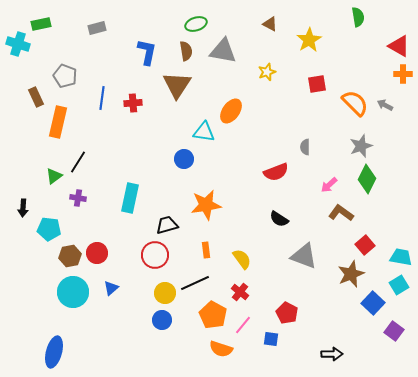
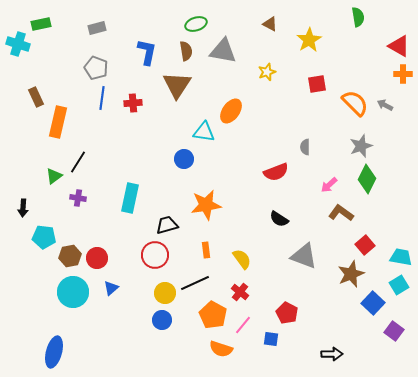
gray pentagon at (65, 76): moved 31 px right, 8 px up
cyan pentagon at (49, 229): moved 5 px left, 8 px down
red circle at (97, 253): moved 5 px down
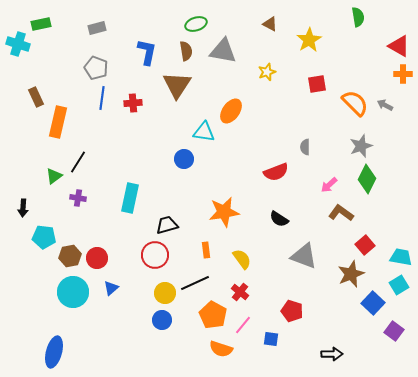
orange star at (206, 205): moved 18 px right, 7 px down
red pentagon at (287, 313): moved 5 px right, 2 px up; rotated 10 degrees counterclockwise
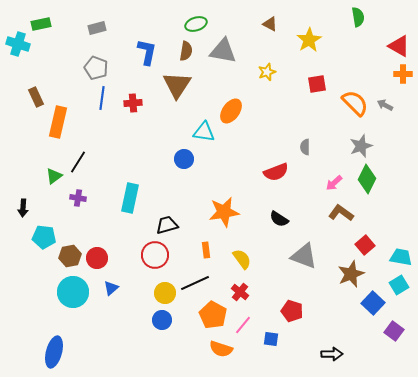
brown semicircle at (186, 51): rotated 18 degrees clockwise
pink arrow at (329, 185): moved 5 px right, 2 px up
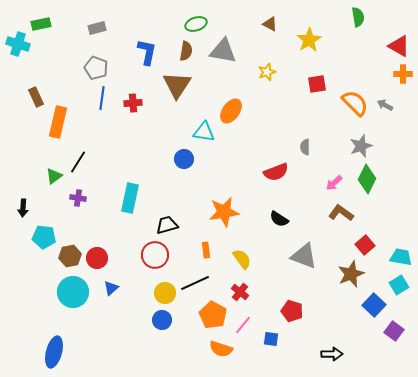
blue square at (373, 303): moved 1 px right, 2 px down
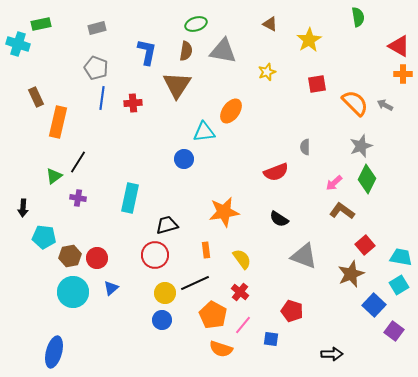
cyan triangle at (204, 132): rotated 15 degrees counterclockwise
brown L-shape at (341, 213): moved 1 px right, 2 px up
